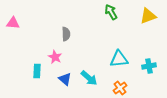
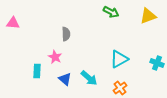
green arrow: rotated 147 degrees clockwise
cyan triangle: rotated 24 degrees counterclockwise
cyan cross: moved 8 px right, 3 px up; rotated 32 degrees clockwise
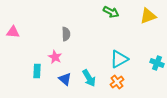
pink triangle: moved 9 px down
cyan arrow: rotated 18 degrees clockwise
orange cross: moved 3 px left, 6 px up
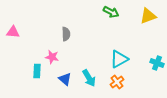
pink star: moved 3 px left; rotated 16 degrees counterclockwise
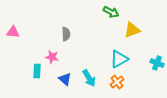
yellow triangle: moved 16 px left, 14 px down
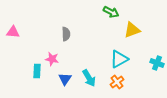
pink star: moved 2 px down
blue triangle: rotated 24 degrees clockwise
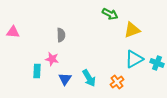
green arrow: moved 1 px left, 2 px down
gray semicircle: moved 5 px left, 1 px down
cyan triangle: moved 15 px right
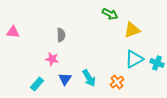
cyan rectangle: moved 13 px down; rotated 40 degrees clockwise
